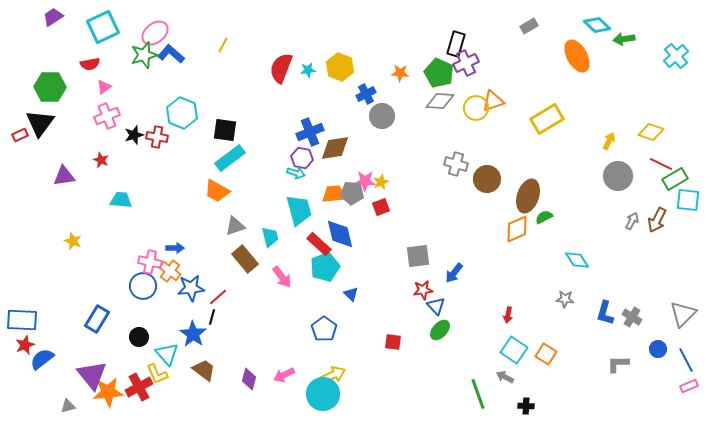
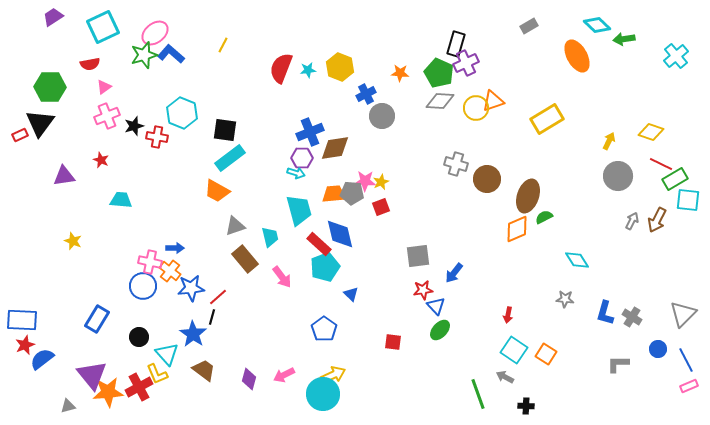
black star at (134, 135): moved 9 px up
purple hexagon at (302, 158): rotated 10 degrees counterclockwise
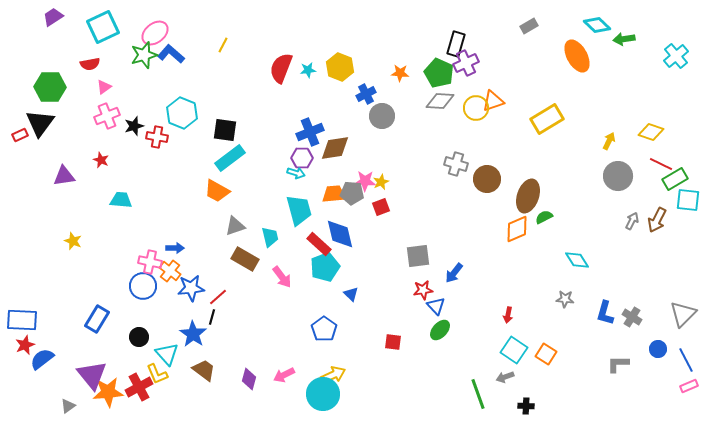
brown rectangle at (245, 259): rotated 20 degrees counterclockwise
gray arrow at (505, 377): rotated 48 degrees counterclockwise
gray triangle at (68, 406): rotated 21 degrees counterclockwise
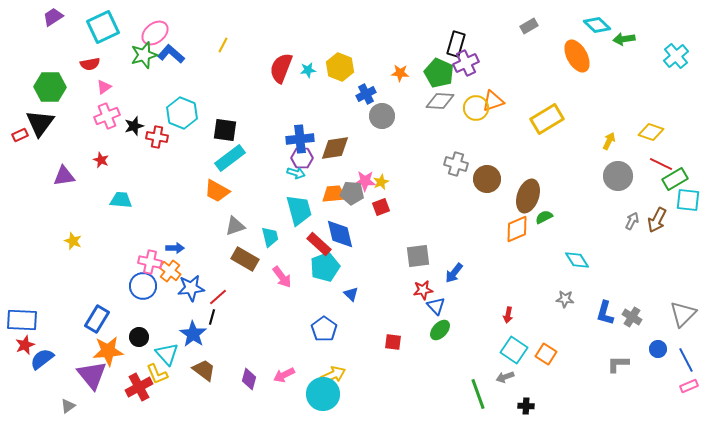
blue cross at (310, 132): moved 10 px left, 7 px down; rotated 16 degrees clockwise
orange star at (108, 392): moved 41 px up
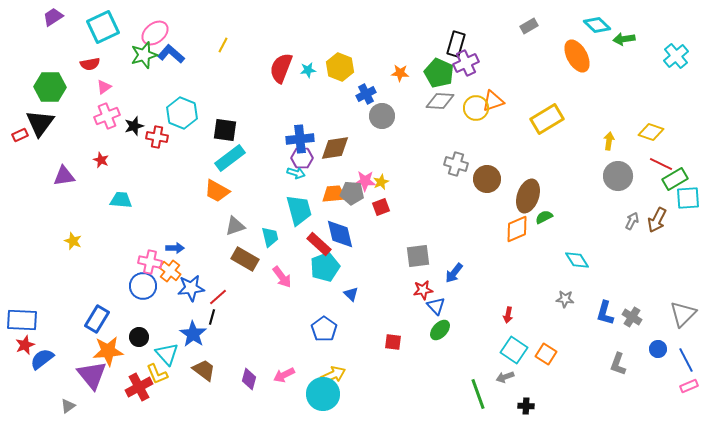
yellow arrow at (609, 141): rotated 18 degrees counterclockwise
cyan square at (688, 200): moved 2 px up; rotated 10 degrees counterclockwise
gray L-shape at (618, 364): rotated 70 degrees counterclockwise
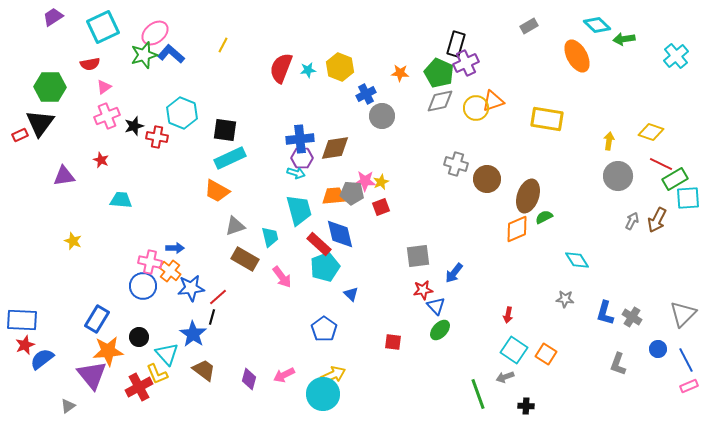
gray diamond at (440, 101): rotated 16 degrees counterclockwise
yellow rectangle at (547, 119): rotated 40 degrees clockwise
cyan rectangle at (230, 158): rotated 12 degrees clockwise
orange trapezoid at (334, 194): moved 2 px down
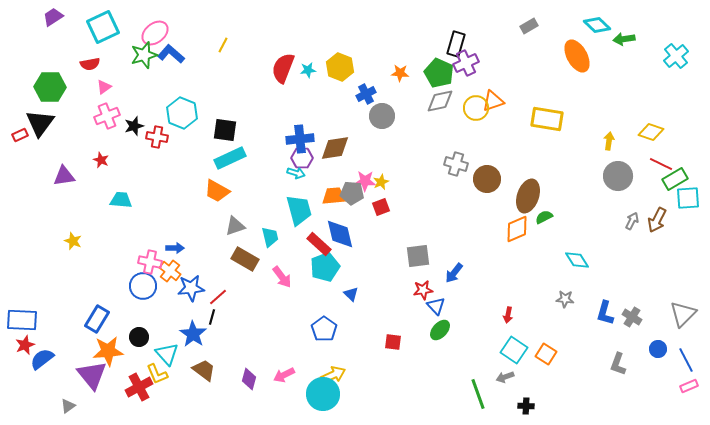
red semicircle at (281, 68): moved 2 px right
